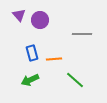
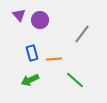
gray line: rotated 54 degrees counterclockwise
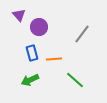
purple circle: moved 1 px left, 7 px down
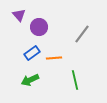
blue rectangle: rotated 70 degrees clockwise
orange line: moved 1 px up
green line: rotated 36 degrees clockwise
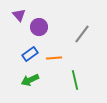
blue rectangle: moved 2 px left, 1 px down
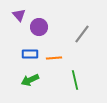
blue rectangle: rotated 35 degrees clockwise
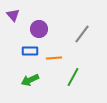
purple triangle: moved 6 px left
purple circle: moved 2 px down
blue rectangle: moved 3 px up
green line: moved 2 px left, 3 px up; rotated 42 degrees clockwise
